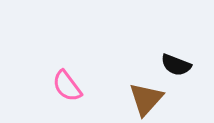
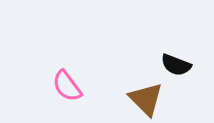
brown triangle: rotated 27 degrees counterclockwise
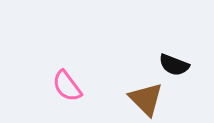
black semicircle: moved 2 px left
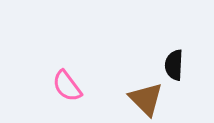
black semicircle: rotated 72 degrees clockwise
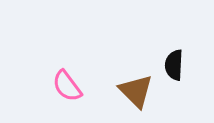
brown triangle: moved 10 px left, 8 px up
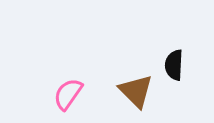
pink semicircle: moved 1 px right, 8 px down; rotated 72 degrees clockwise
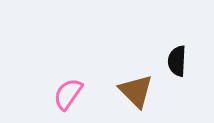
black semicircle: moved 3 px right, 4 px up
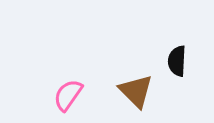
pink semicircle: moved 1 px down
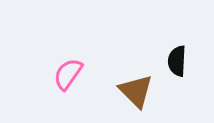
pink semicircle: moved 21 px up
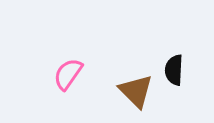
black semicircle: moved 3 px left, 9 px down
